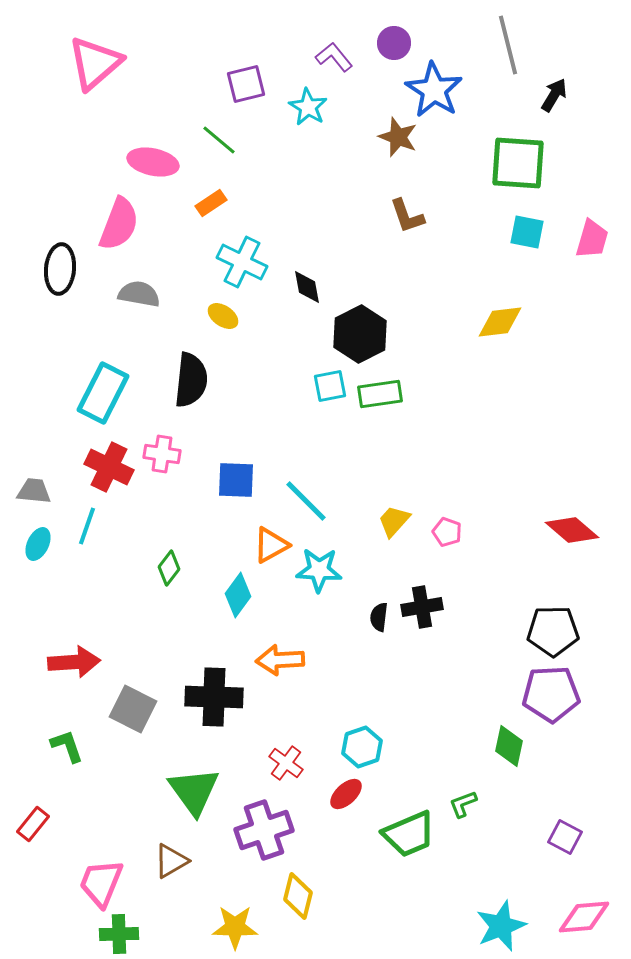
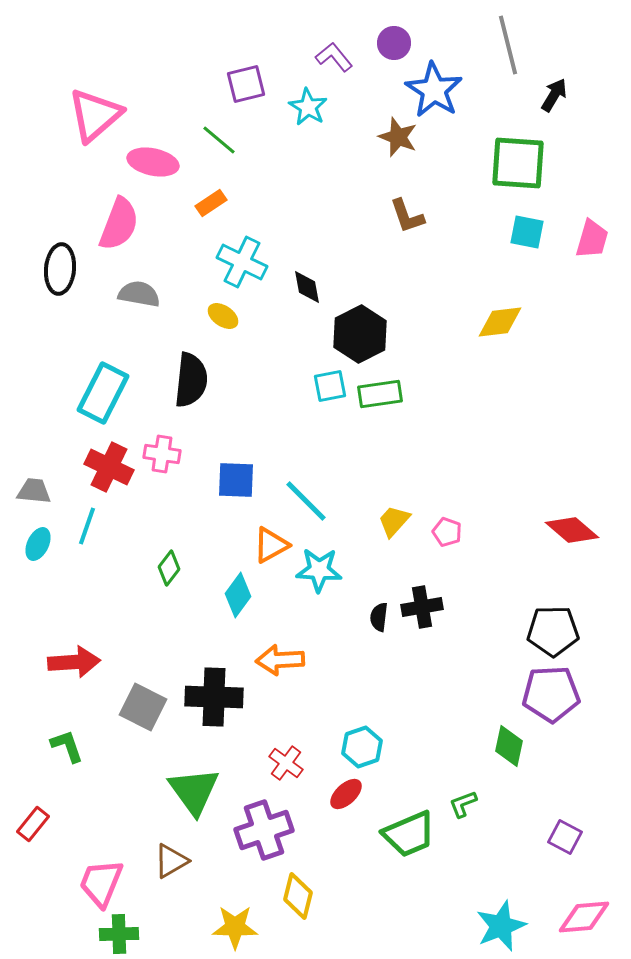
pink triangle at (95, 63): moved 52 px down
gray square at (133, 709): moved 10 px right, 2 px up
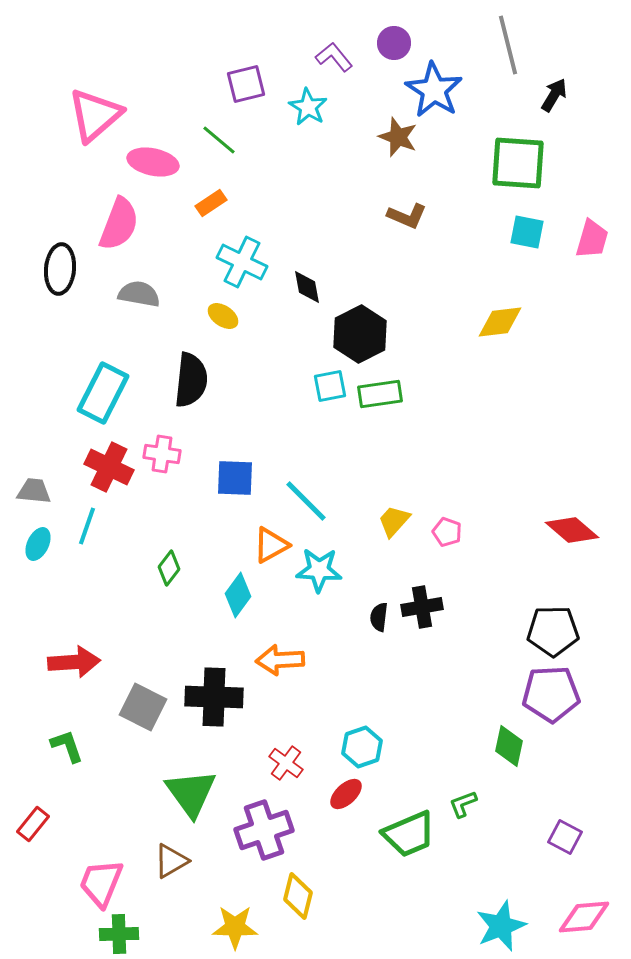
brown L-shape at (407, 216): rotated 48 degrees counterclockwise
blue square at (236, 480): moved 1 px left, 2 px up
green triangle at (194, 791): moved 3 px left, 2 px down
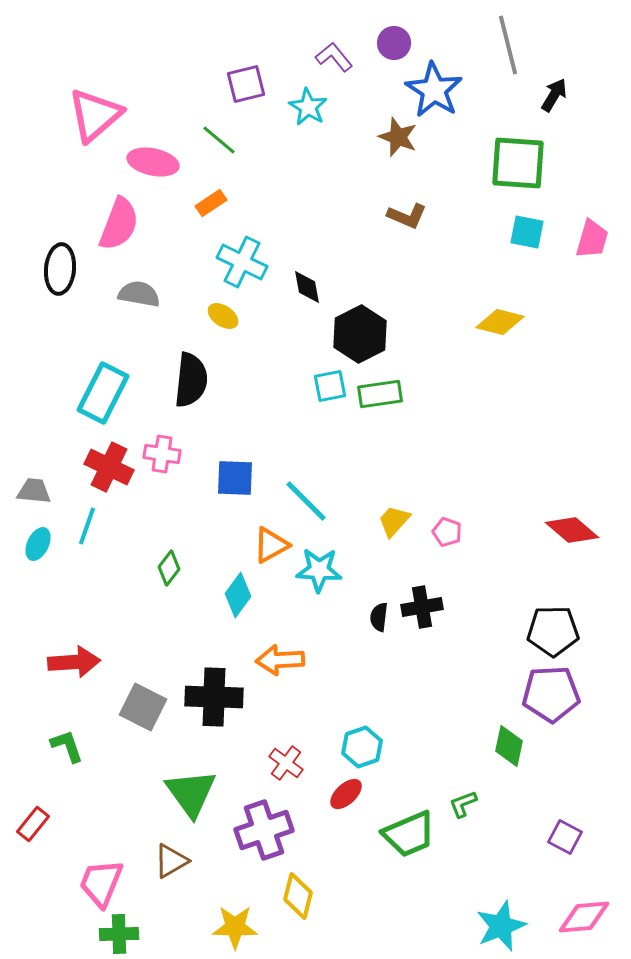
yellow diamond at (500, 322): rotated 21 degrees clockwise
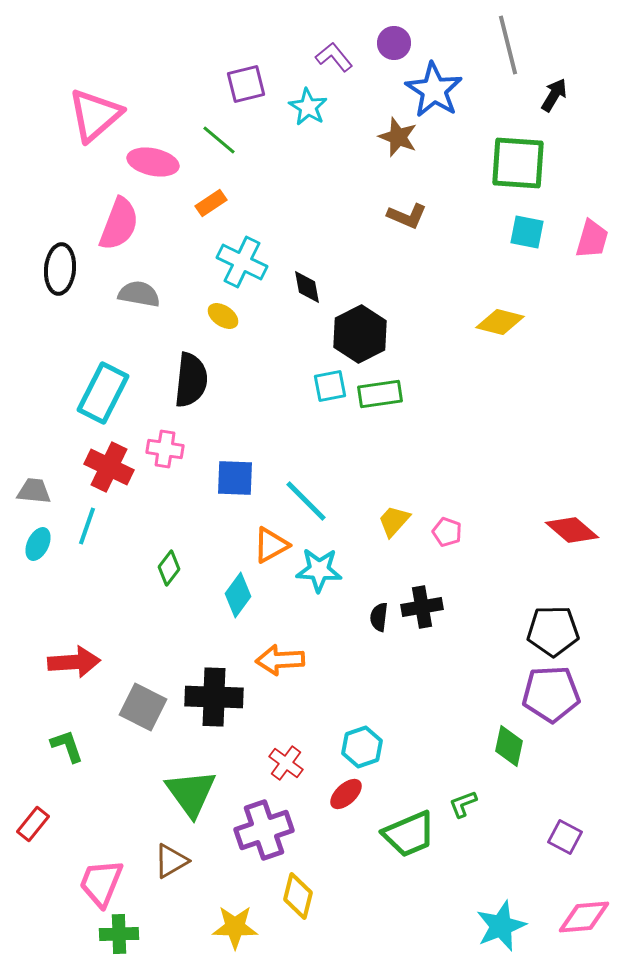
pink cross at (162, 454): moved 3 px right, 5 px up
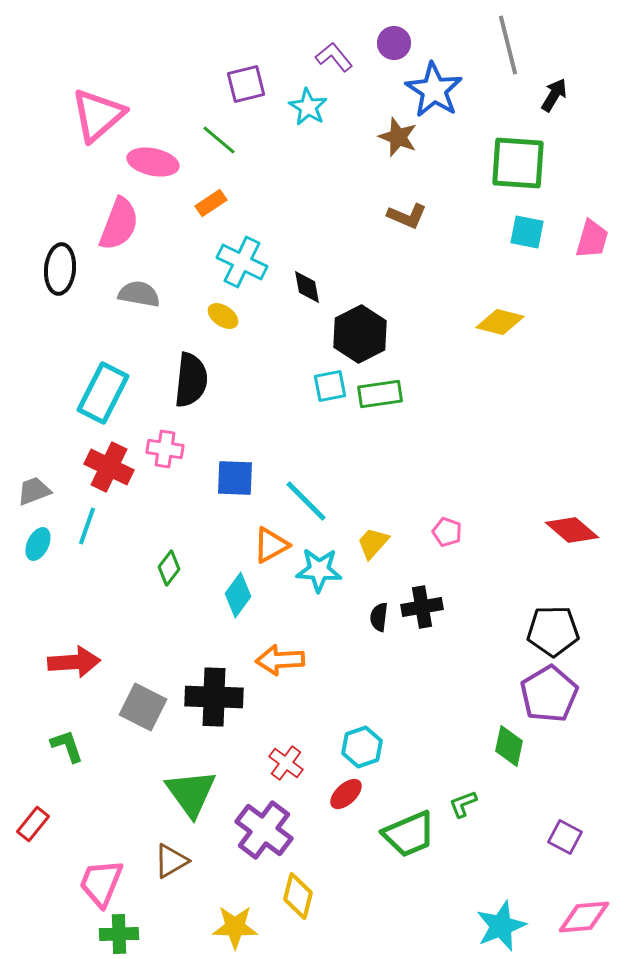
pink triangle at (95, 115): moved 3 px right
gray trapezoid at (34, 491): rotated 27 degrees counterclockwise
yellow trapezoid at (394, 521): moved 21 px left, 22 px down
purple pentagon at (551, 694): moved 2 px left; rotated 28 degrees counterclockwise
purple cross at (264, 830): rotated 34 degrees counterclockwise
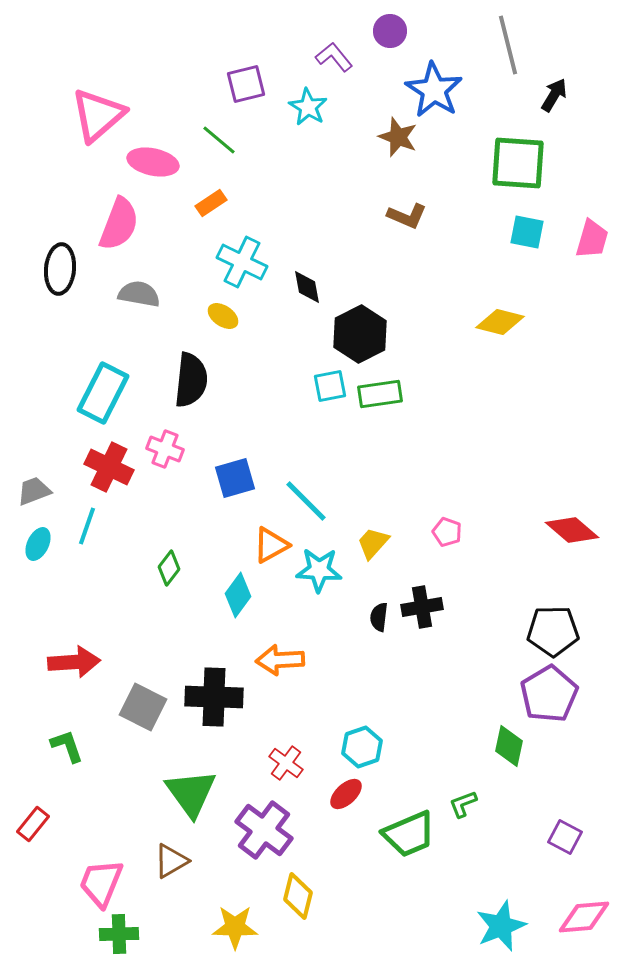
purple circle at (394, 43): moved 4 px left, 12 px up
pink cross at (165, 449): rotated 12 degrees clockwise
blue square at (235, 478): rotated 18 degrees counterclockwise
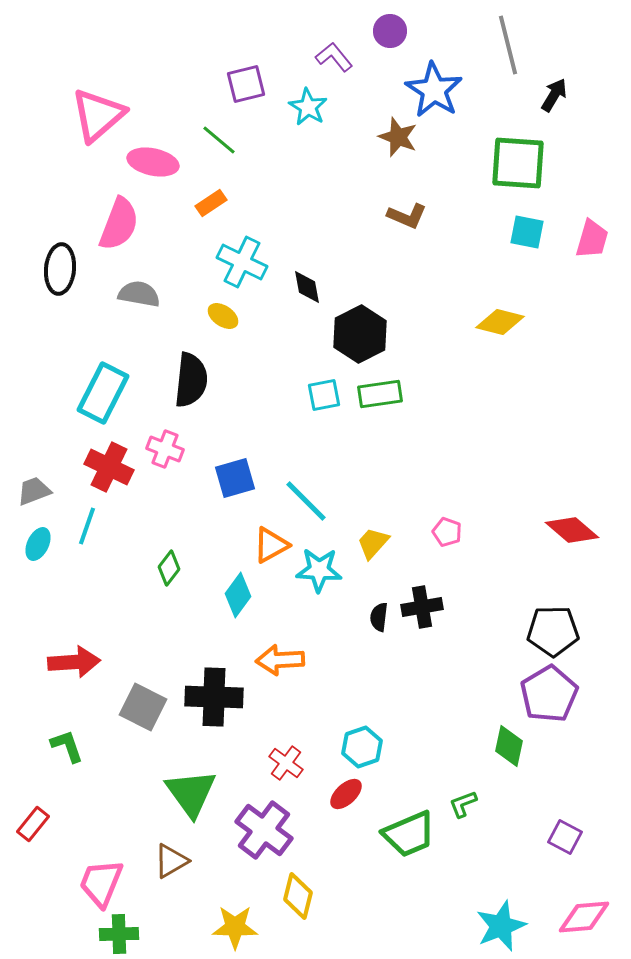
cyan square at (330, 386): moved 6 px left, 9 px down
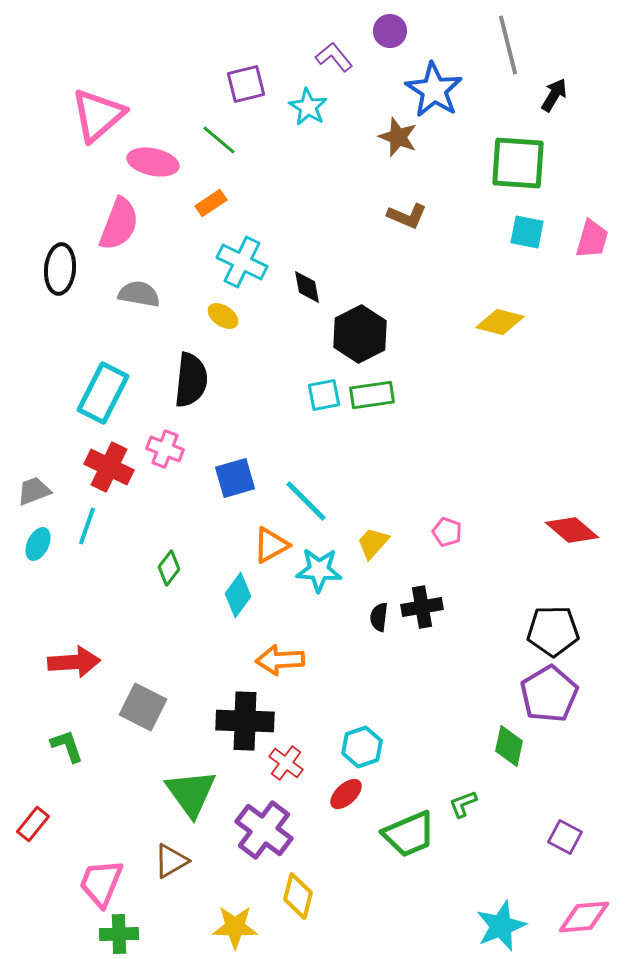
green rectangle at (380, 394): moved 8 px left, 1 px down
black cross at (214, 697): moved 31 px right, 24 px down
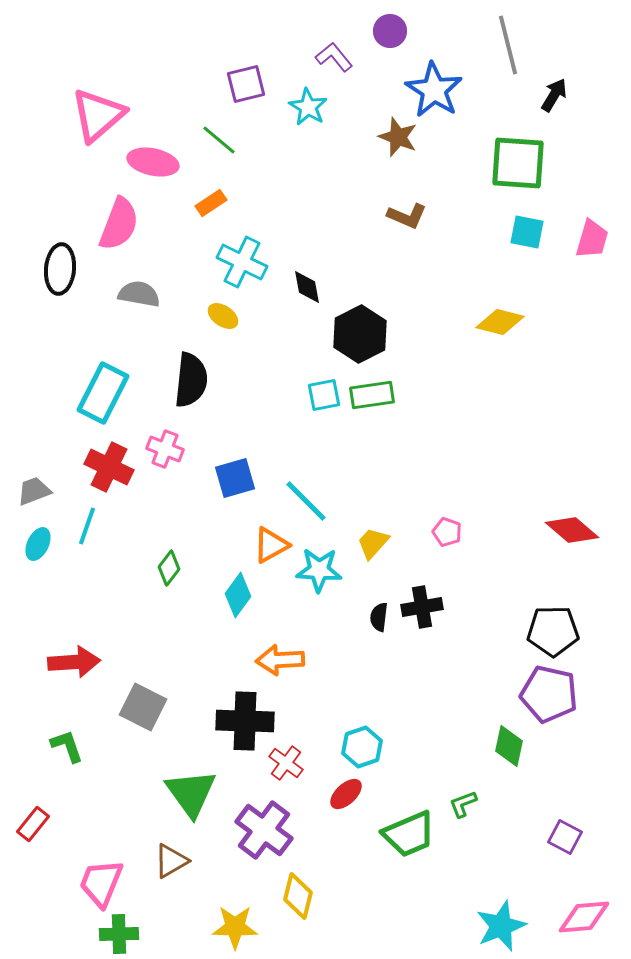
purple pentagon at (549, 694): rotated 28 degrees counterclockwise
